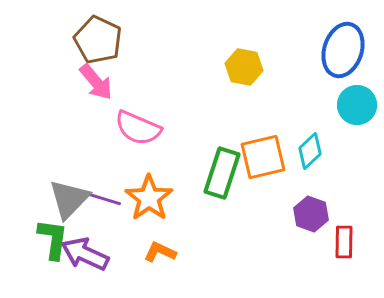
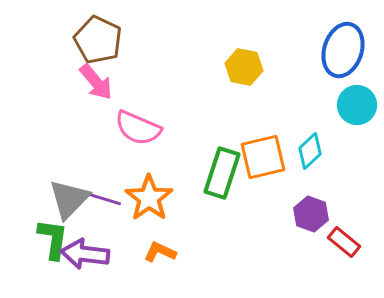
red rectangle: rotated 52 degrees counterclockwise
purple arrow: rotated 18 degrees counterclockwise
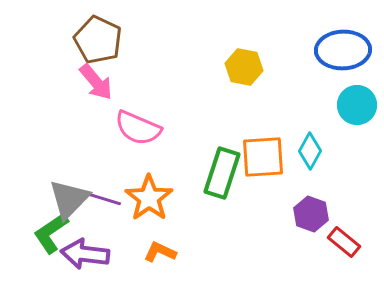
blue ellipse: rotated 70 degrees clockwise
cyan diamond: rotated 18 degrees counterclockwise
orange square: rotated 9 degrees clockwise
green L-shape: moved 2 px left, 6 px up; rotated 132 degrees counterclockwise
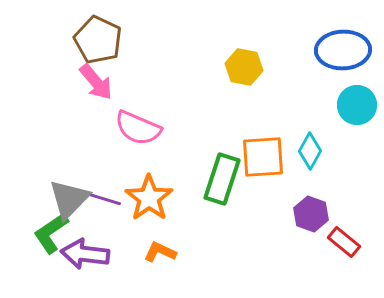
green rectangle: moved 6 px down
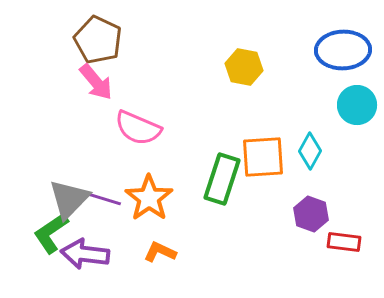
red rectangle: rotated 32 degrees counterclockwise
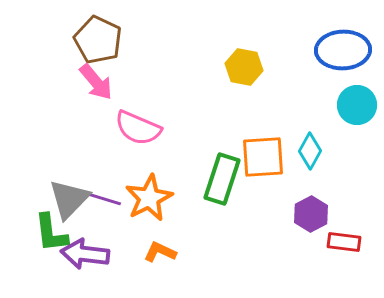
orange star: rotated 9 degrees clockwise
purple hexagon: rotated 12 degrees clockwise
green L-shape: rotated 63 degrees counterclockwise
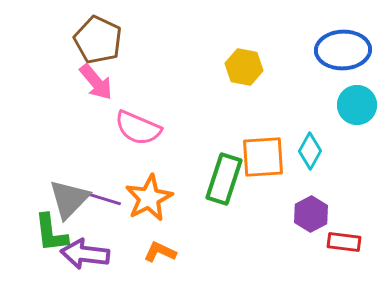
green rectangle: moved 2 px right
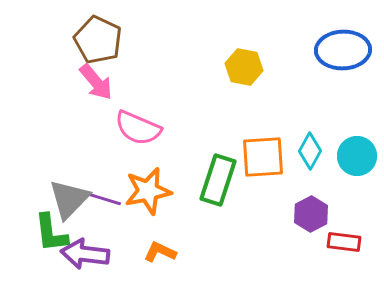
cyan circle: moved 51 px down
green rectangle: moved 6 px left, 1 px down
orange star: moved 1 px left, 7 px up; rotated 15 degrees clockwise
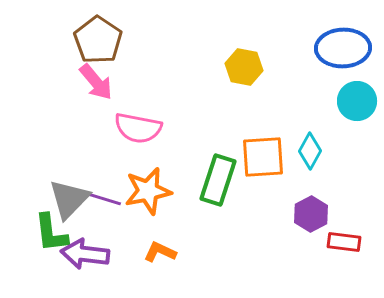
brown pentagon: rotated 9 degrees clockwise
blue ellipse: moved 2 px up
pink semicircle: rotated 12 degrees counterclockwise
cyan circle: moved 55 px up
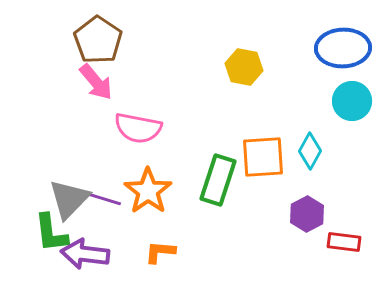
cyan circle: moved 5 px left
orange star: rotated 24 degrees counterclockwise
purple hexagon: moved 4 px left
orange L-shape: rotated 20 degrees counterclockwise
